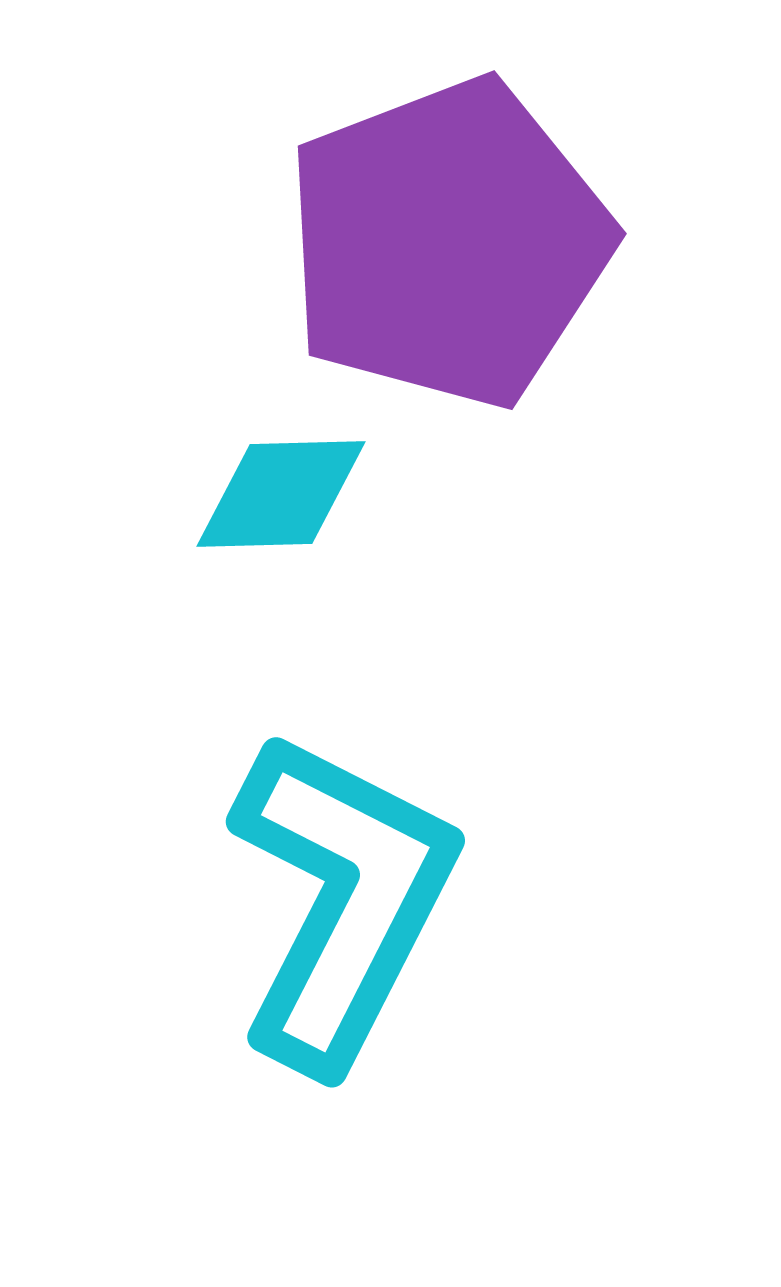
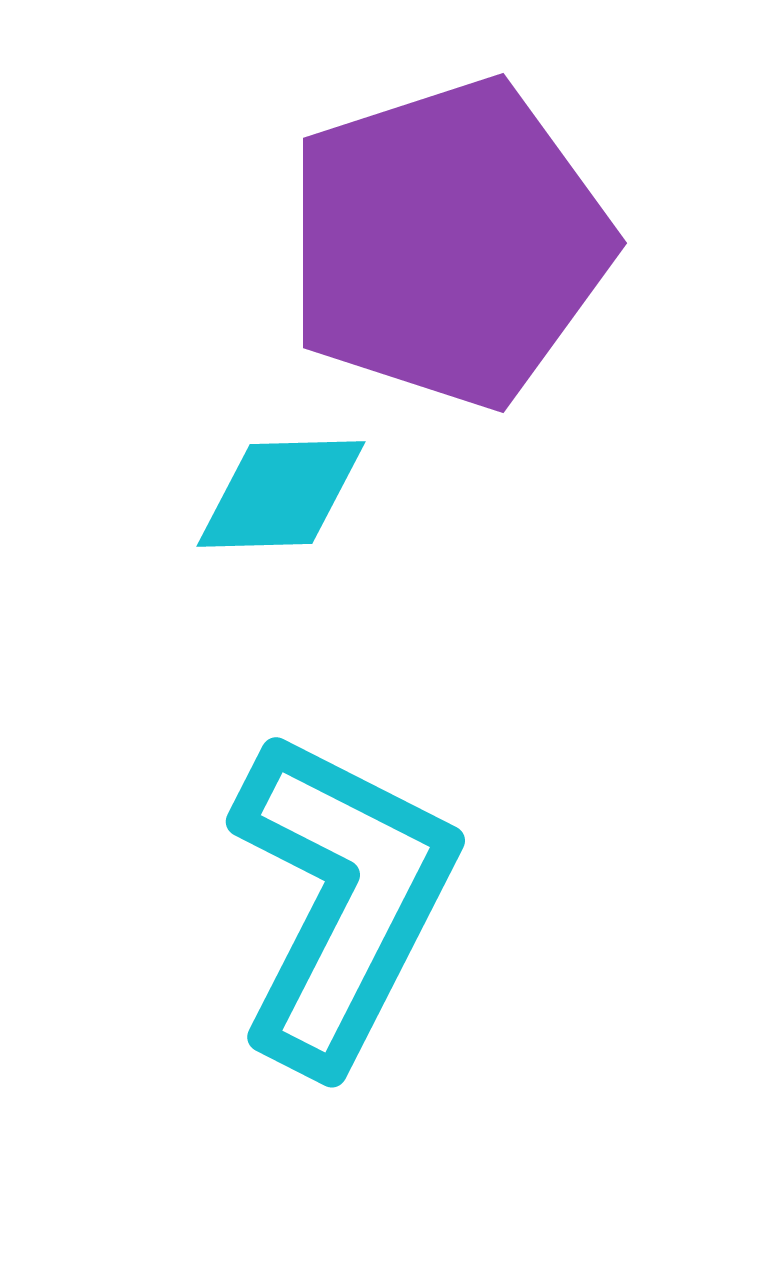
purple pentagon: rotated 3 degrees clockwise
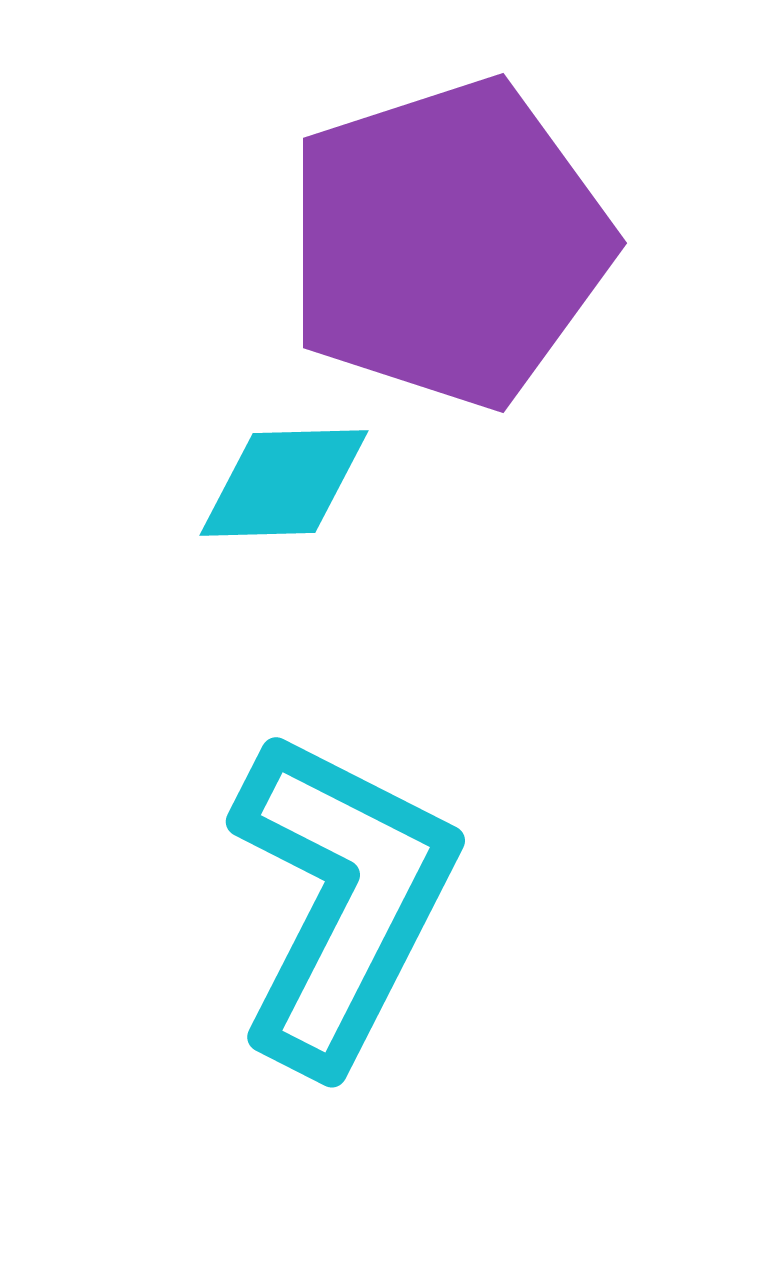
cyan diamond: moved 3 px right, 11 px up
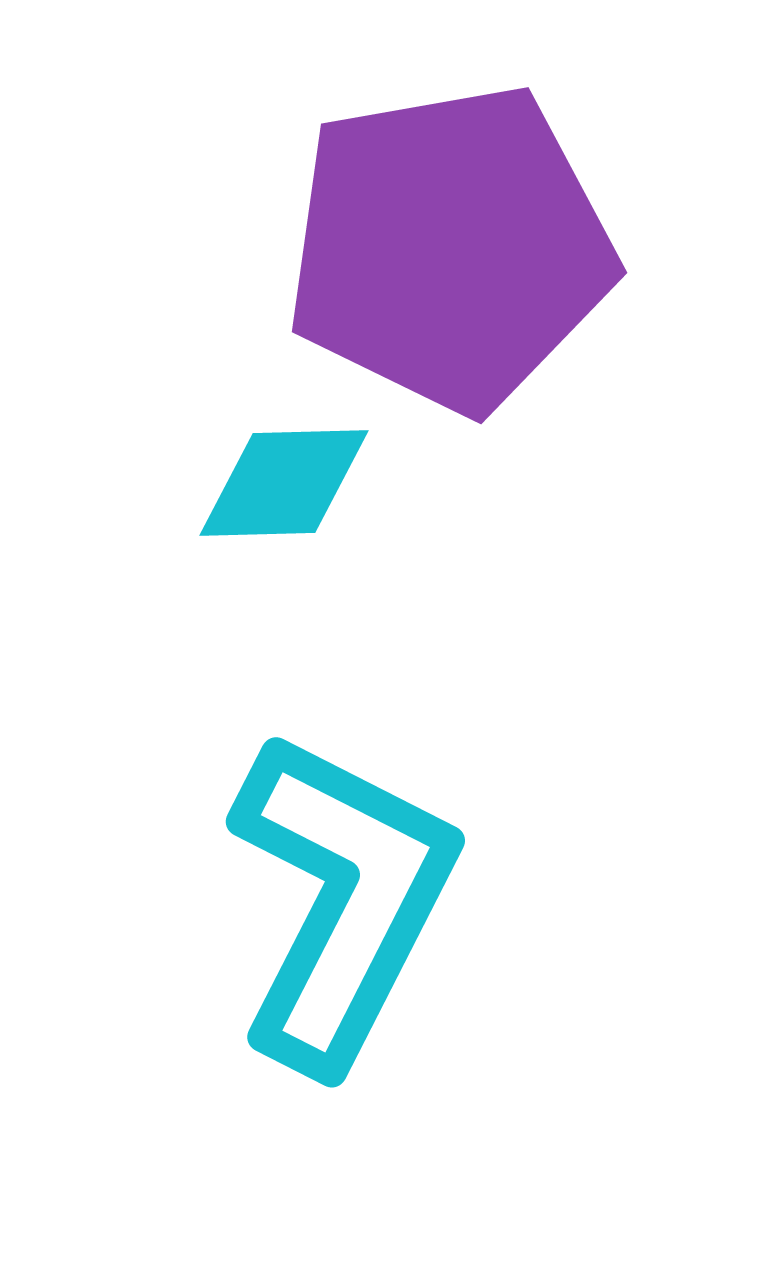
purple pentagon: moved 2 px right, 5 px down; rotated 8 degrees clockwise
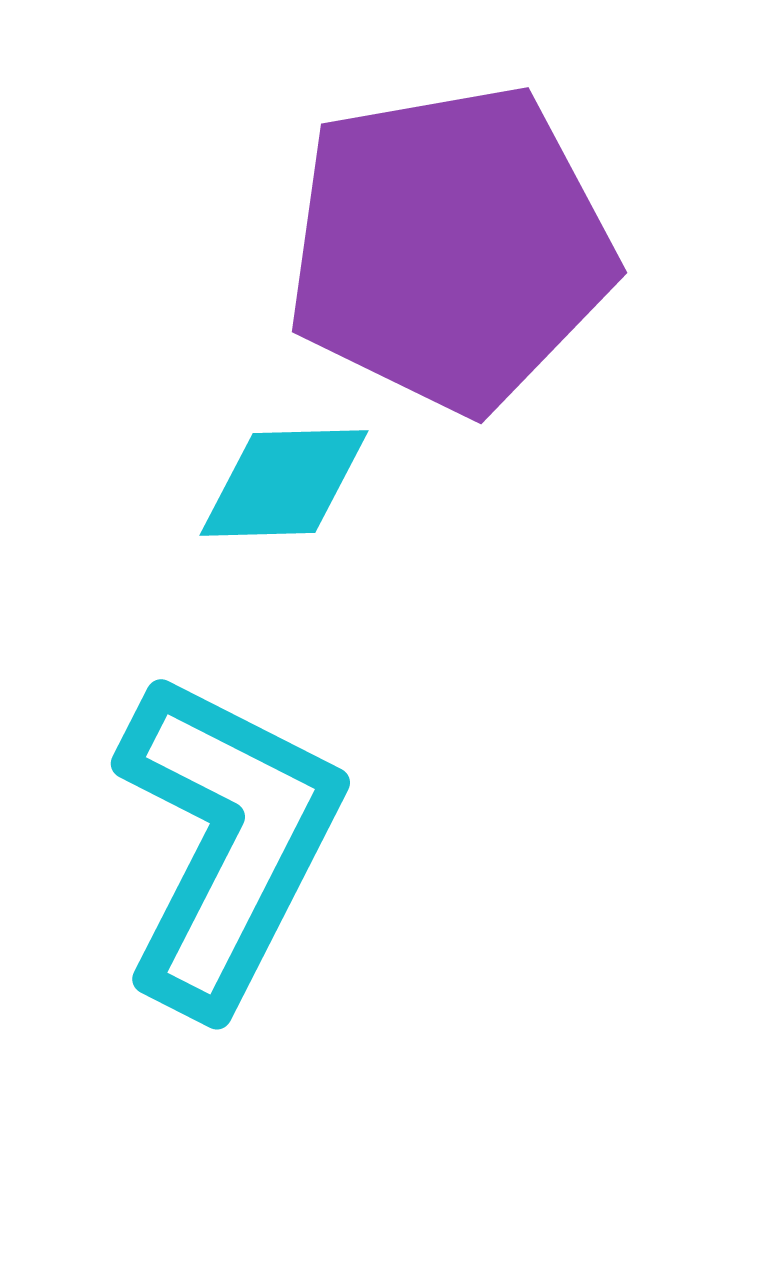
cyan L-shape: moved 115 px left, 58 px up
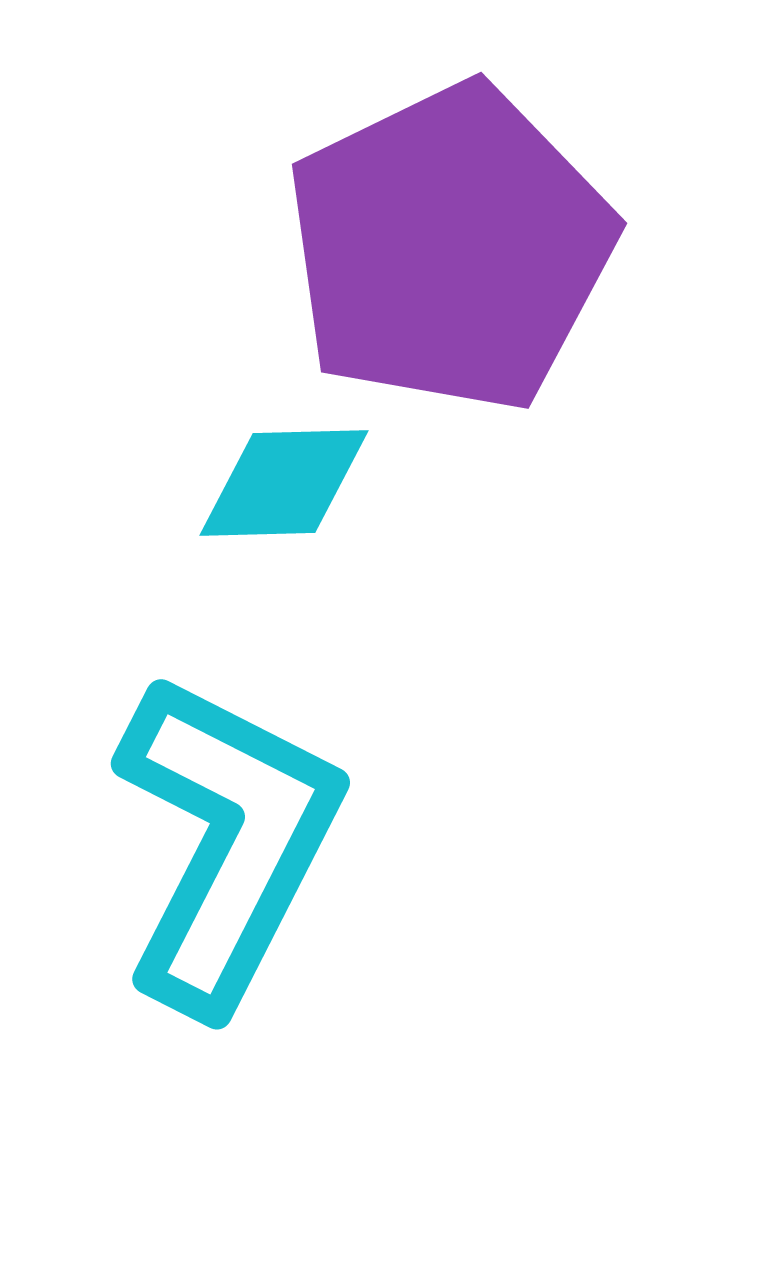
purple pentagon: rotated 16 degrees counterclockwise
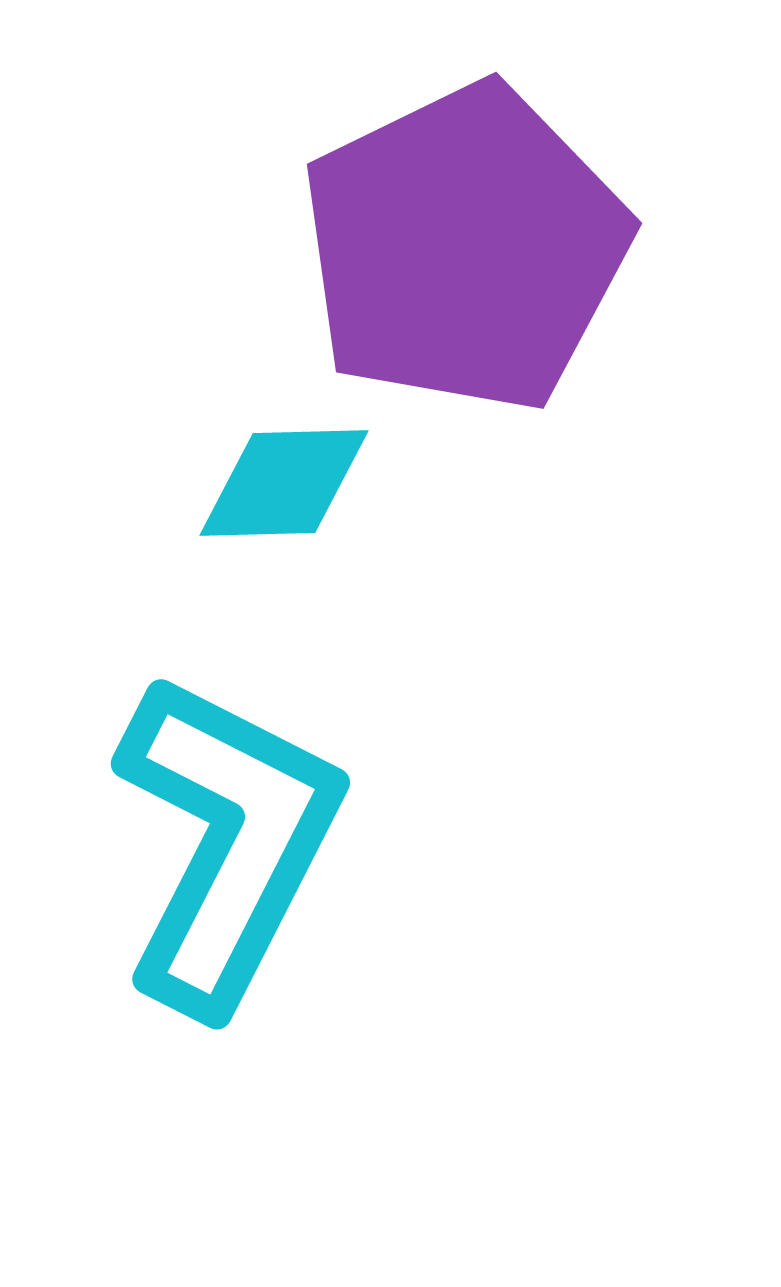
purple pentagon: moved 15 px right
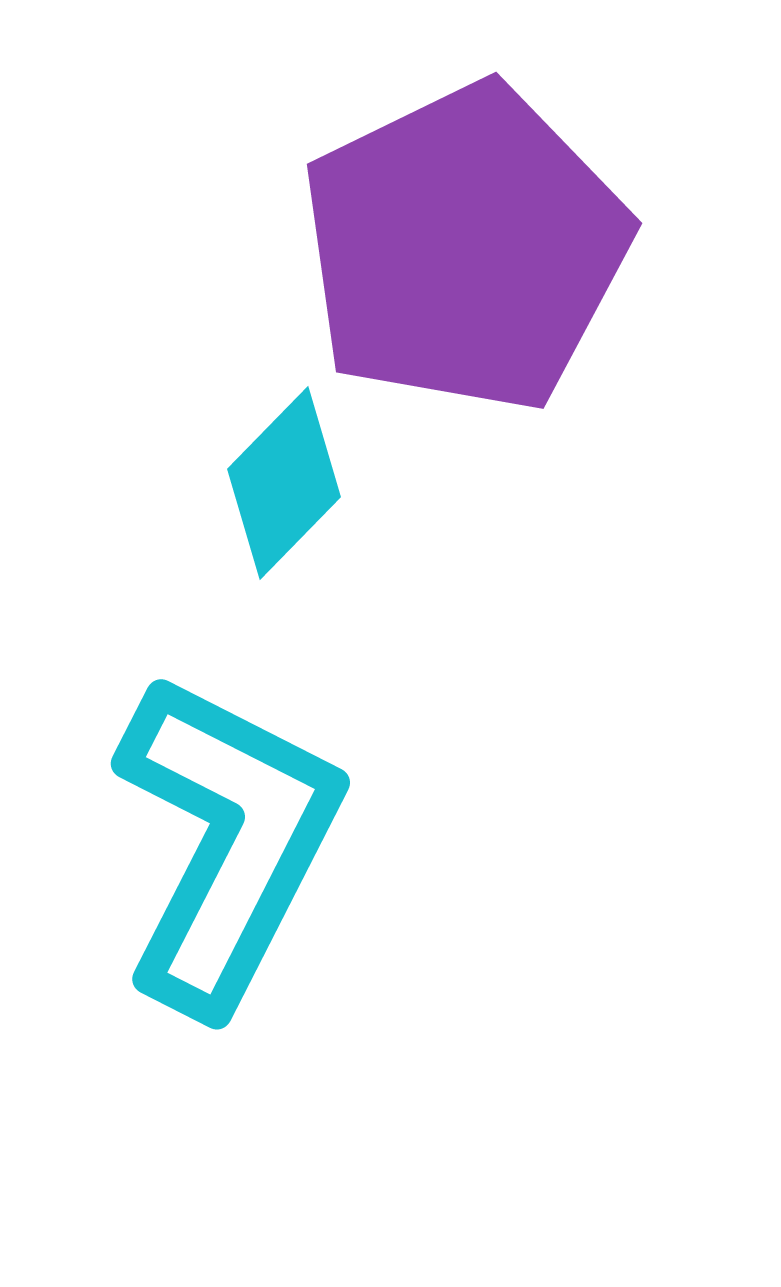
cyan diamond: rotated 44 degrees counterclockwise
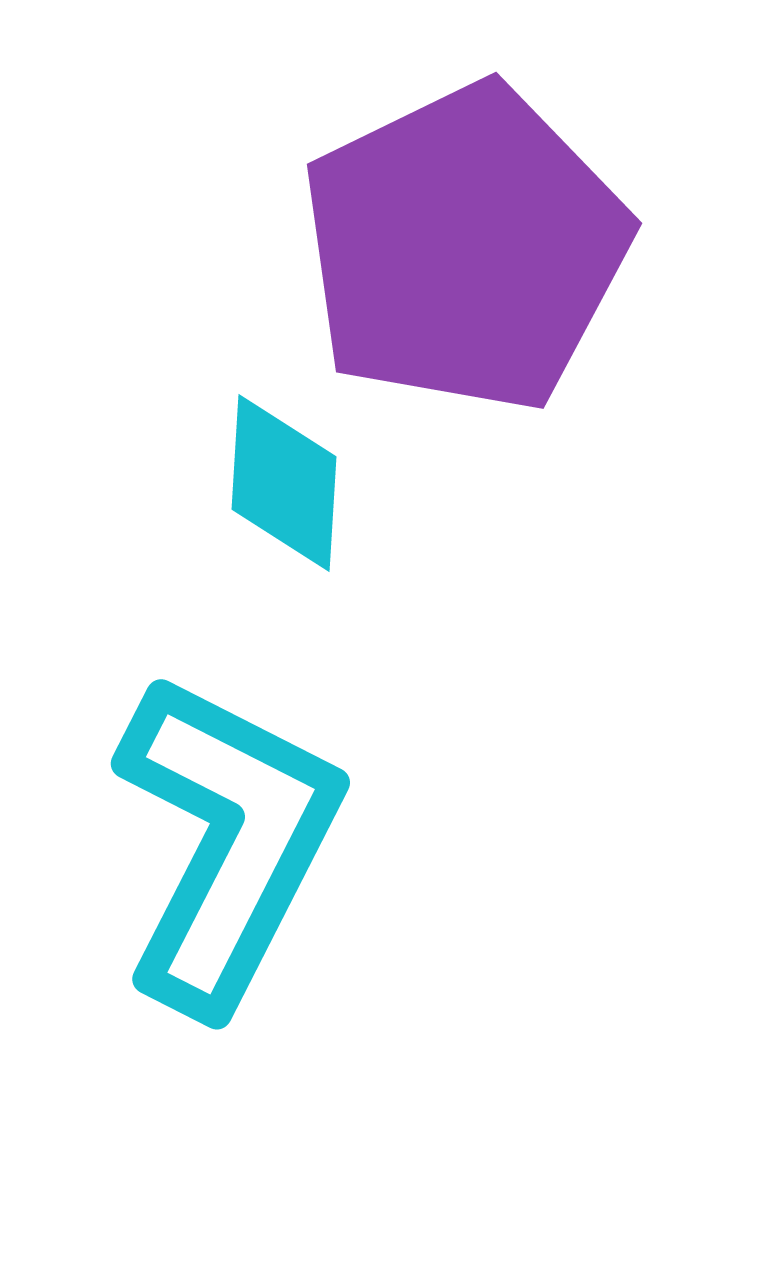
cyan diamond: rotated 41 degrees counterclockwise
